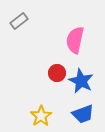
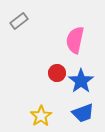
blue star: rotated 10 degrees clockwise
blue trapezoid: moved 1 px up
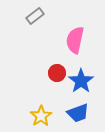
gray rectangle: moved 16 px right, 5 px up
blue trapezoid: moved 5 px left
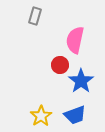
gray rectangle: rotated 36 degrees counterclockwise
red circle: moved 3 px right, 8 px up
blue trapezoid: moved 3 px left, 2 px down
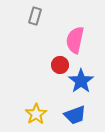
yellow star: moved 5 px left, 2 px up
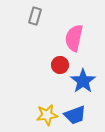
pink semicircle: moved 1 px left, 2 px up
blue star: moved 2 px right
yellow star: moved 11 px right, 1 px down; rotated 25 degrees clockwise
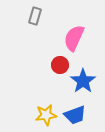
pink semicircle: rotated 12 degrees clockwise
yellow star: moved 1 px left
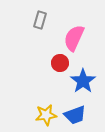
gray rectangle: moved 5 px right, 4 px down
red circle: moved 2 px up
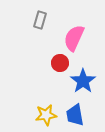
blue trapezoid: rotated 100 degrees clockwise
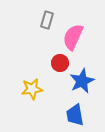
gray rectangle: moved 7 px right
pink semicircle: moved 1 px left, 1 px up
blue star: moved 1 px left; rotated 10 degrees clockwise
yellow star: moved 14 px left, 26 px up
